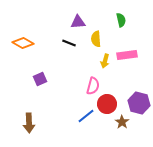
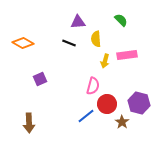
green semicircle: rotated 32 degrees counterclockwise
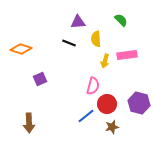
orange diamond: moved 2 px left, 6 px down; rotated 10 degrees counterclockwise
brown star: moved 10 px left, 5 px down; rotated 24 degrees clockwise
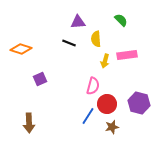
blue line: moved 2 px right; rotated 18 degrees counterclockwise
